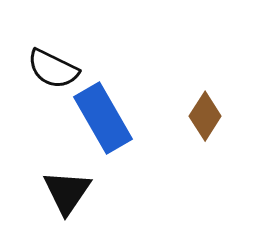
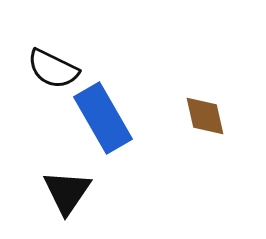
brown diamond: rotated 45 degrees counterclockwise
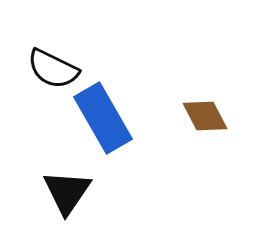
brown diamond: rotated 15 degrees counterclockwise
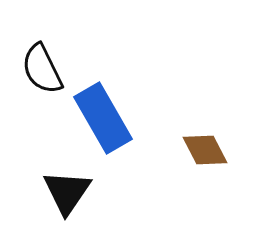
black semicircle: moved 11 px left; rotated 38 degrees clockwise
brown diamond: moved 34 px down
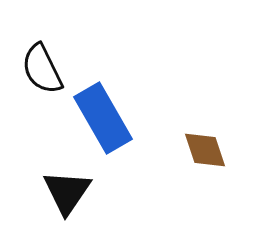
brown diamond: rotated 9 degrees clockwise
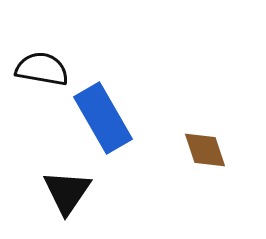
black semicircle: rotated 126 degrees clockwise
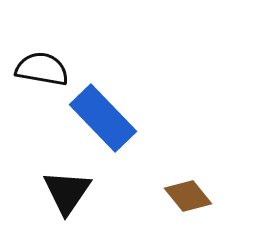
blue rectangle: rotated 14 degrees counterclockwise
brown diamond: moved 17 px left, 46 px down; rotated 21 degrees counterclockwise
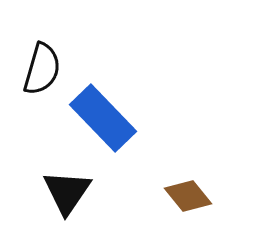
black semicircle: rotated 96 degrees clockwise
